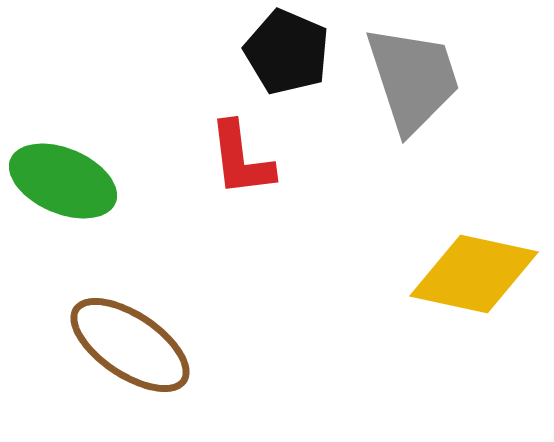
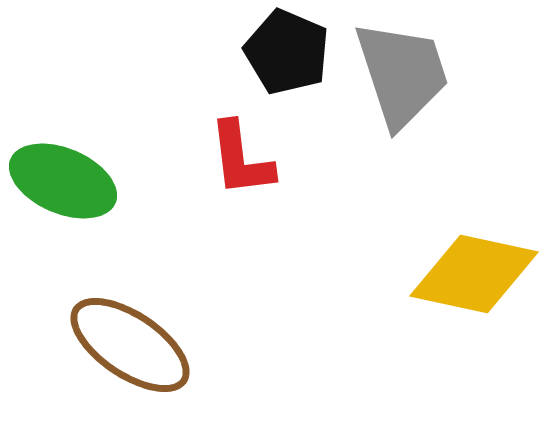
gray trapezoid: moved 11 px left, 5 px up
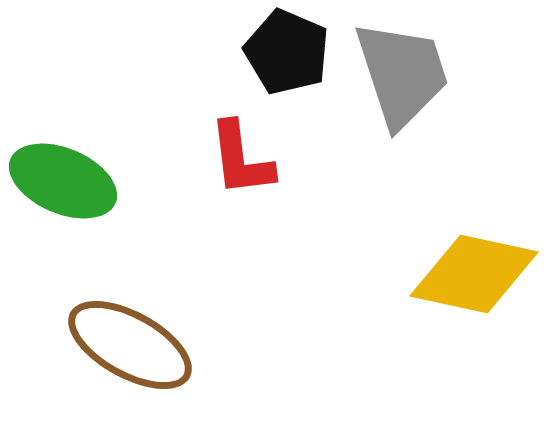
brown ellipse: rotated 5 degrees counterclockwise
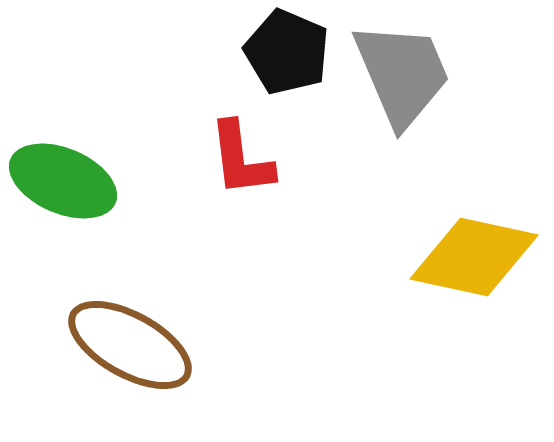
gray trapezoid: rotated 5 degrees counterclockwise
yellow diamond: moved 17 px up
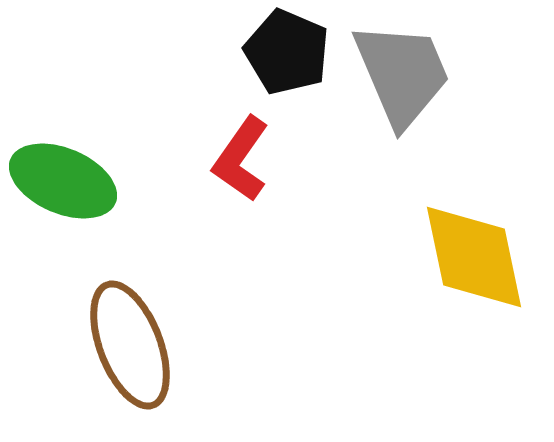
red L-shape: rotated 42 degrees clockwise
yellow diamond: rotated 66 degrees clockwise
brown ellipse: rotated 40 degrees clockwise
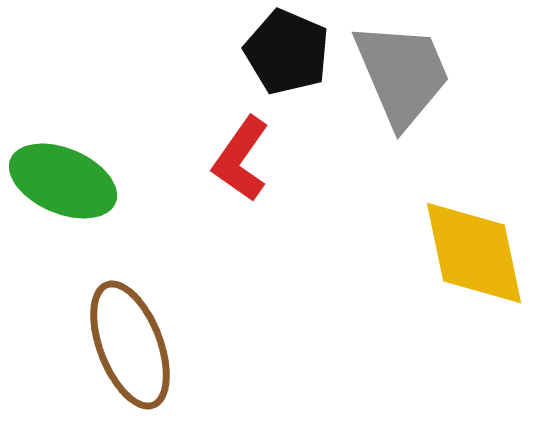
yellow diamond: moved 4 px up
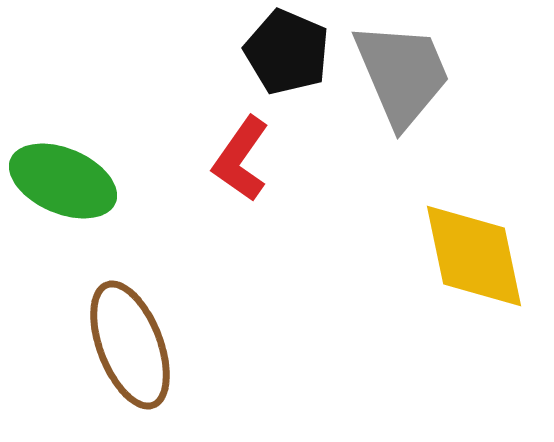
yellow diamond: moved 3 px down
